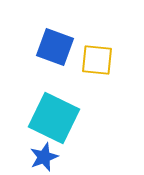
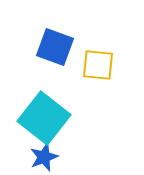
yellow square: moved 1 px right, 5 px down
cyan square: moved 10 px left; rotated 12 degrees clockwise
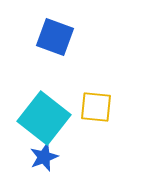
blue square: moved 10 px up
yellow square: moved 2 px left, 42 px down
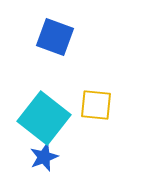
yellow square: moved 2 px up
